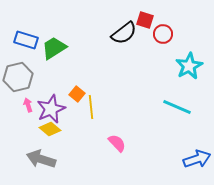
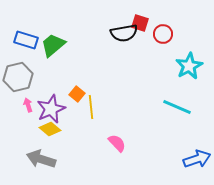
red square: moved 5 px left, 3 px down
black semicircle: rotated 28 degrees clockwise
green trapezoid: moved 1 px left, 3 px up; rotated 8 degrees counterclockwise
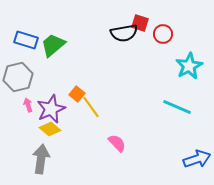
yellow line: rotated 30 degrees counterclockwise
gray arrow: rotated 80 degrees clockwise
